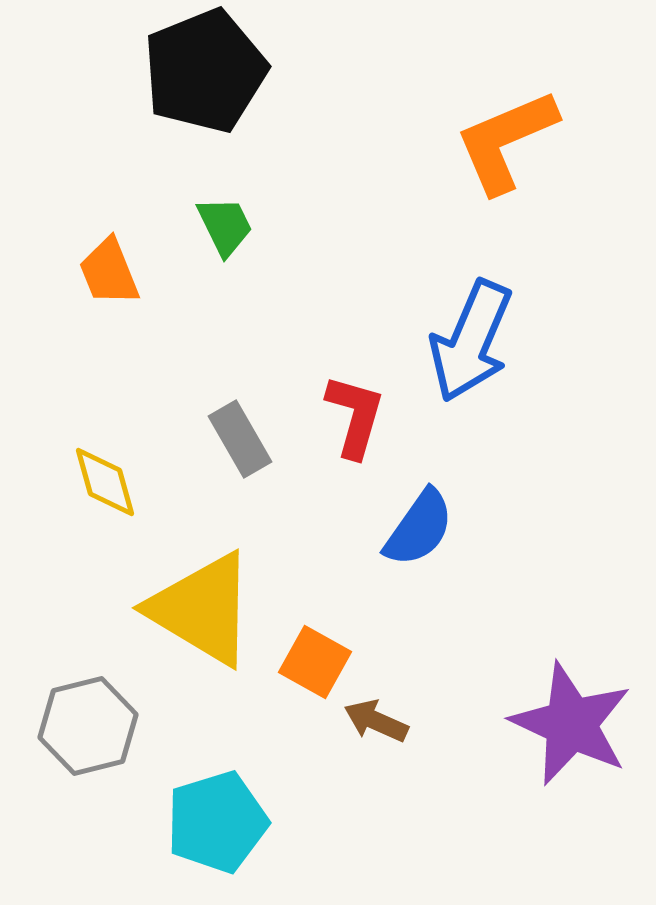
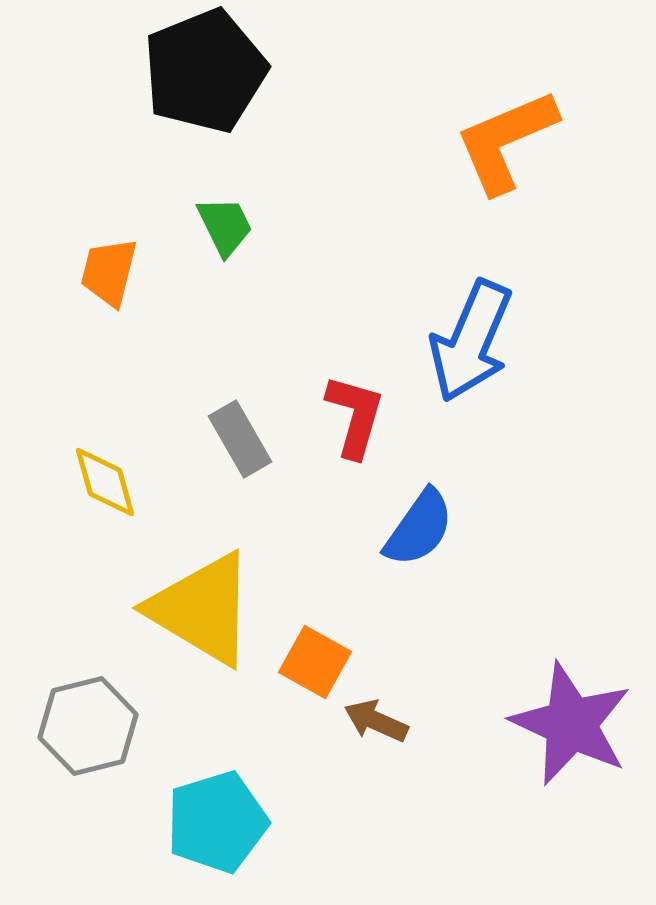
orange trapezoid: rotated 36 degrees clockwise
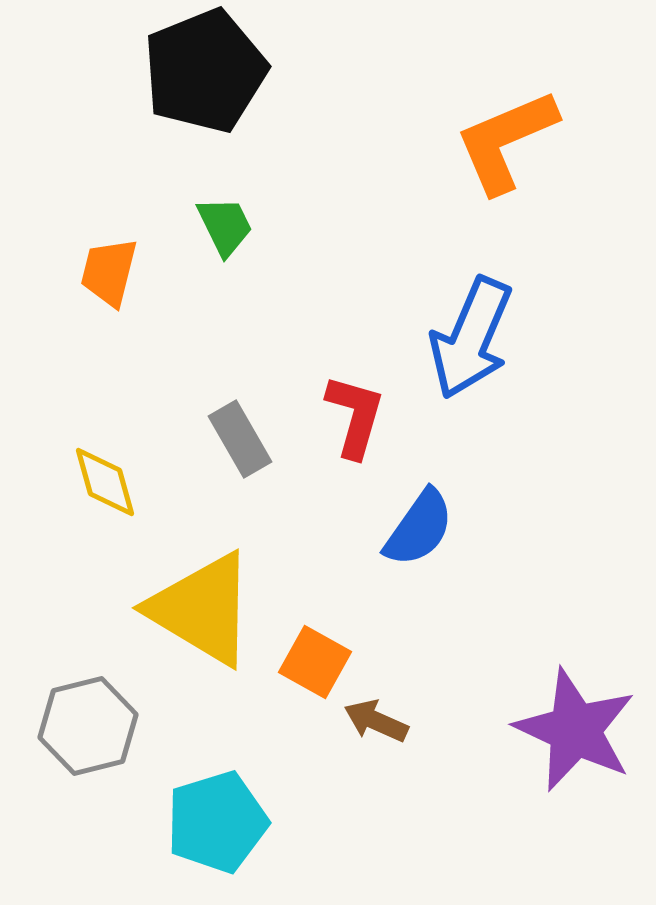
blue arrow: moved 3 px up
purple star: moved 4 px right, 6 px down
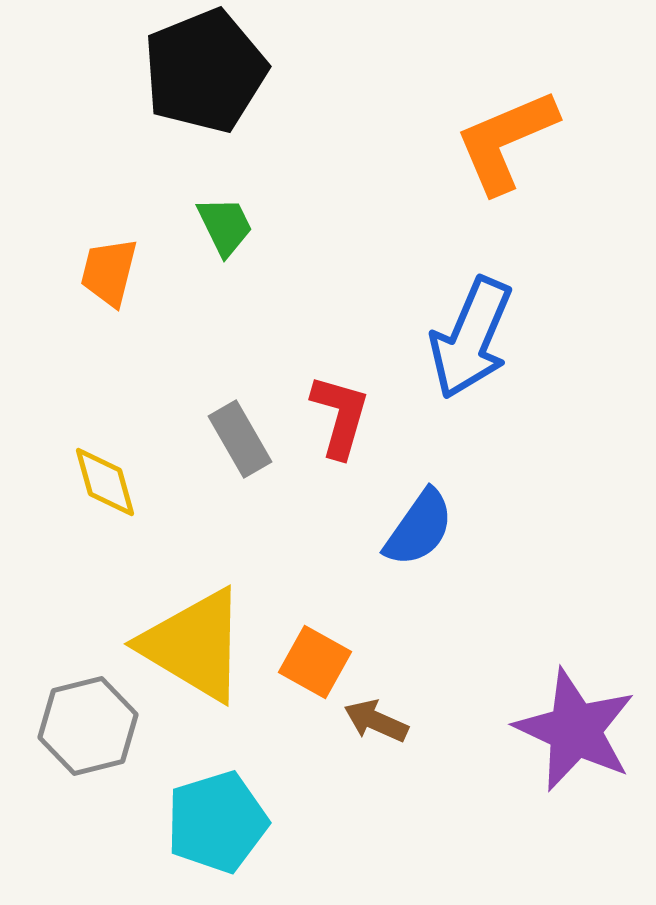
red L-shape: moved 15 px left
yellow triangle: moved 8 px left, 36 px down
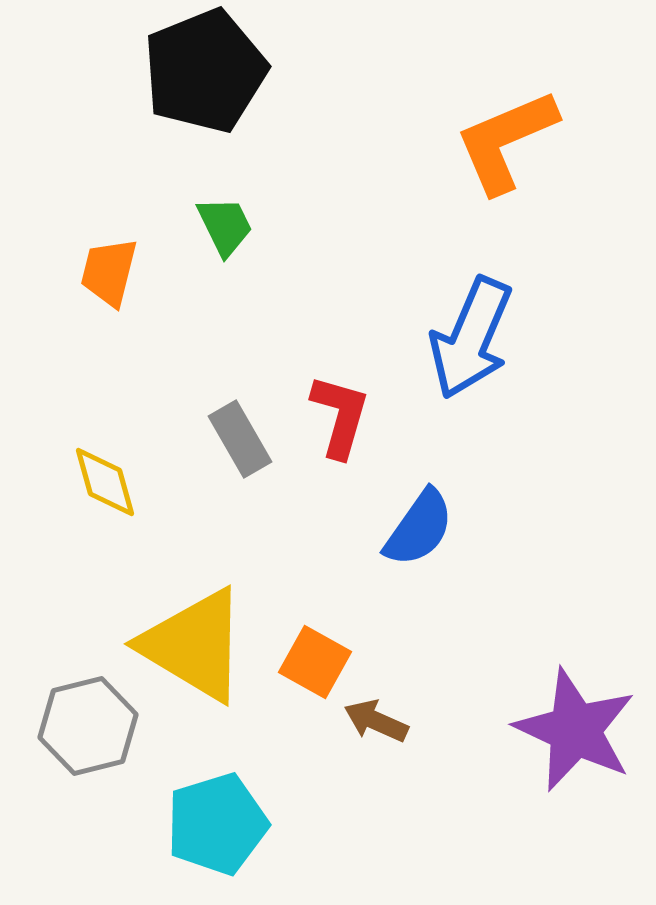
cyan pentagon: moved 2 px down
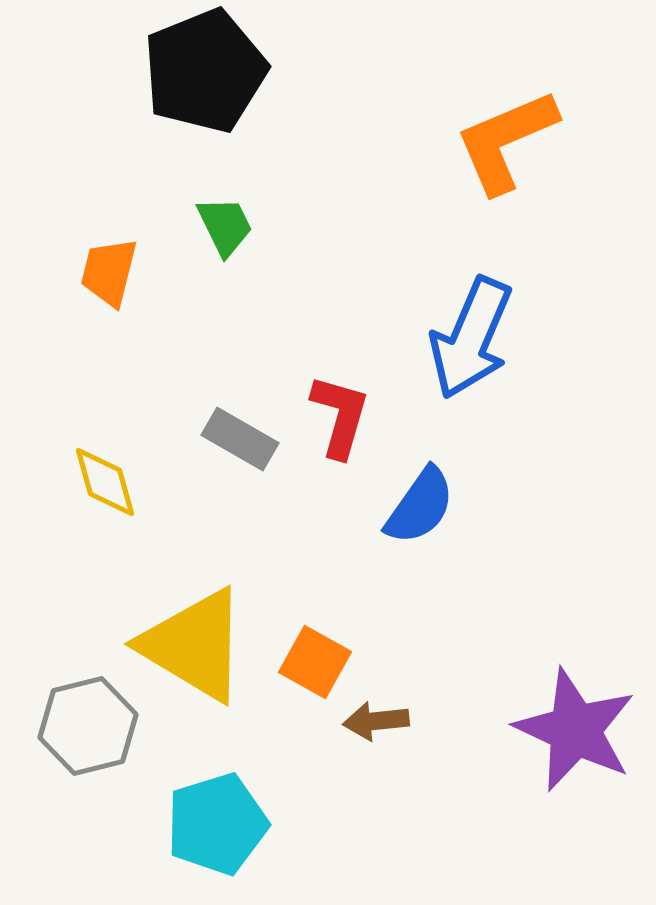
gray rectangle: rotated 30 degrees counterclockwise
blue semicircle: moved 1 px right, 22 px up
brown arrow: rotated 30 degrees counterclockwise
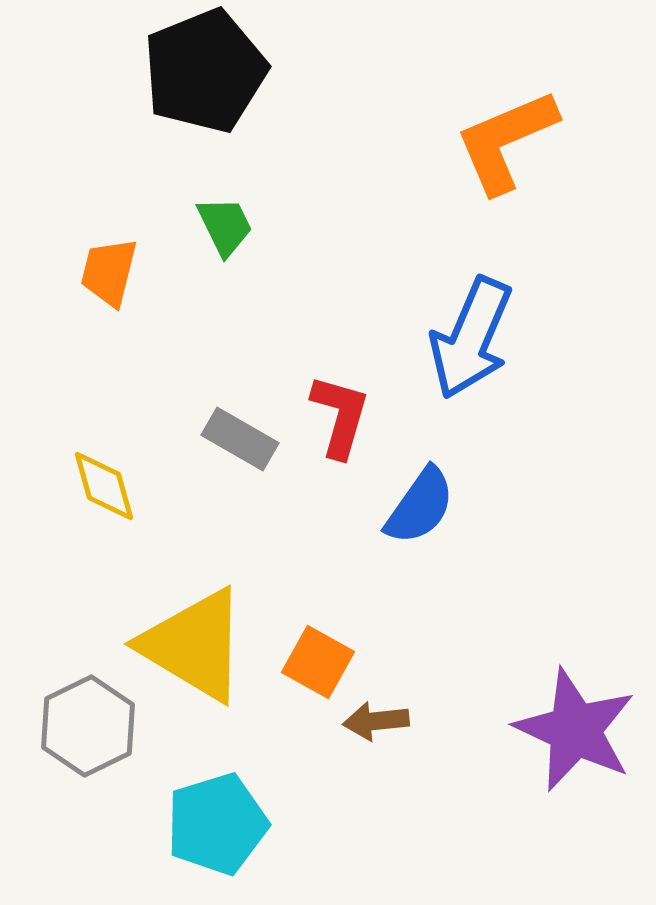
yellow diamond: moved 1 px left, 4 px down
orange square: moved 3 px right
gray hexagon: rotated 12 degrees counterclockwise
